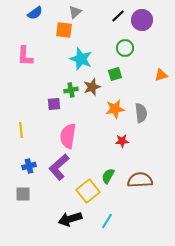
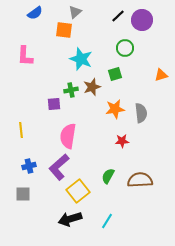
yellow square: moved 10 px left
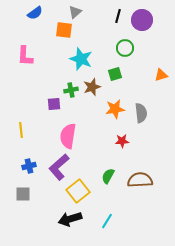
black line: rotated 32 degrees counterclockwise
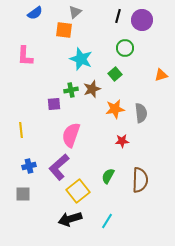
green square: rotated 24 degrees counterclockwise
brown star: moved 2 px down
pink semicircle: moved 3 px right, 1 px up; rotated 10 degrees clockwise
brown semicircle: rotated 95 degrees clockwise
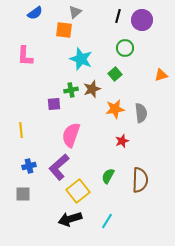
red star: rotated 16 degrees counterclockwise
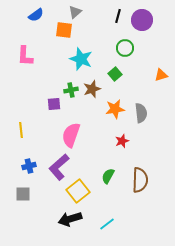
blue semicircle: moved 1 px right, 2 px down
cyan line: moved 3 px down; rotated 21 degrees clockwise
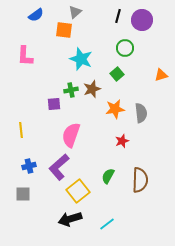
green square: moved 2 px right
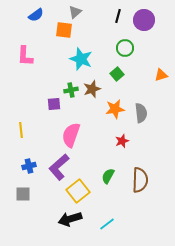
purple circle: moved 2 px right
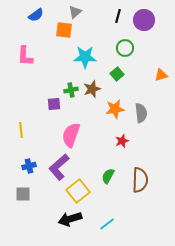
cyan star: moved 4 px right, 2 px up; rotated 20 degrees counterclockwise
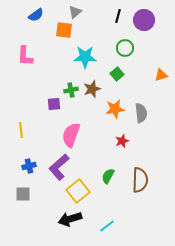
cyan line: moved 2 px down
